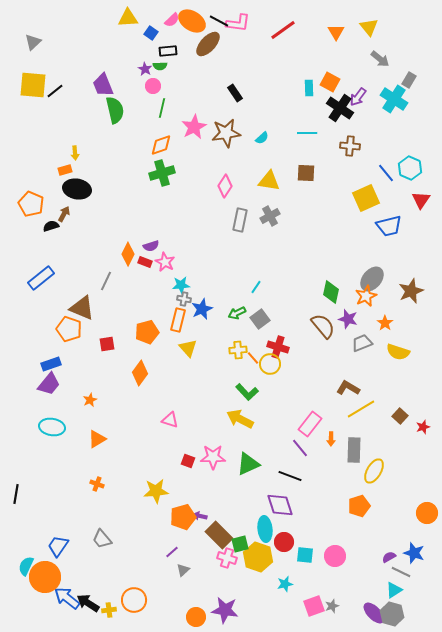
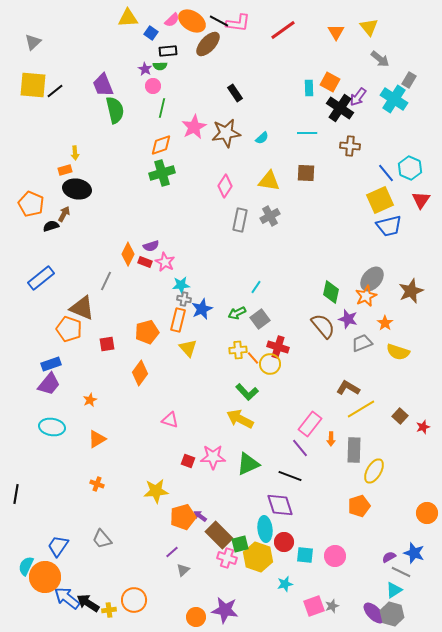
yellow square at (366, 198): moved 14 px right, 2 px down
purple arrow at (200, 516): rotated 24 degrees clockwise
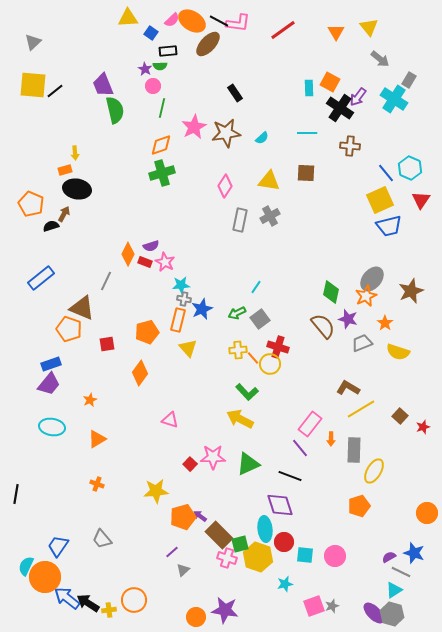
red square at (188, 461): moved 2 px right, 3 px down; rotated 24 degrees clockwise
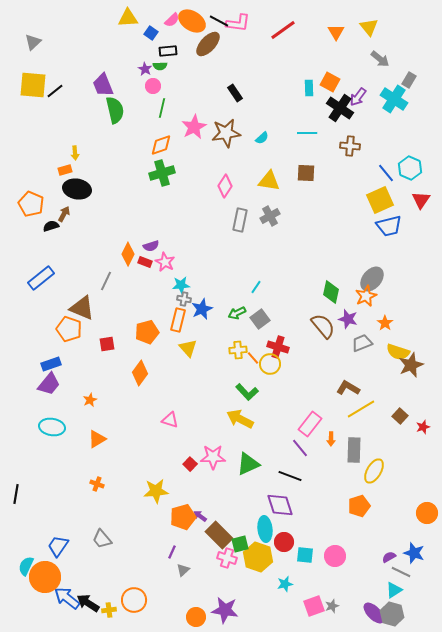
brown star at (411, 291): moved 74 px down
purple line at (172, 552): rotated 24 degrees counterclockwise
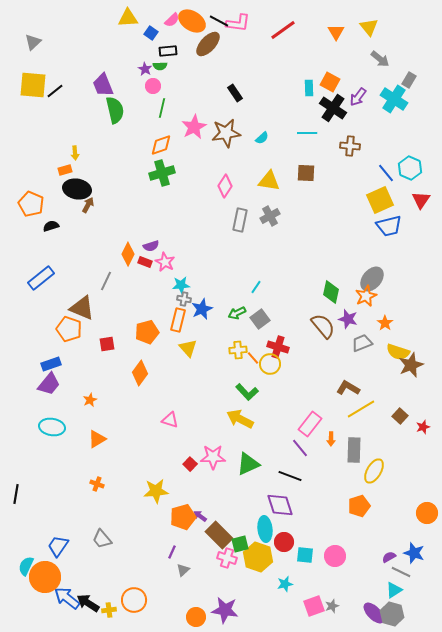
black cross at (340, 108): moved 7 px left
brown arrow at (64, 214): moved 24 px right, 9 px up
